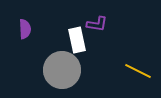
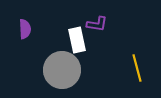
yellow line: moved 1 px left, 3 px up; rotated 48 degrees clockwise
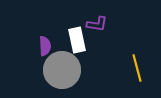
purple semicircle: moved 20 px right, 17 px down
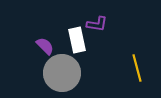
purple semicircle: rotated 42 degrees counterclockwise
gray circle: moved 3 px down
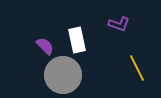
purple L-shape: moved 22 px right; rotated 10 degrees clockwise
yellow line: rotated 12 degrees counterclockwise
gray circle: moved 1 px right, 2 px down
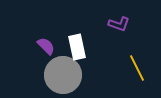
white rectangle: moved 7 px down
purple semicircle: moved 1 px right
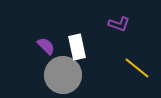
yellow line: rotated 24 degrees counterclockwise
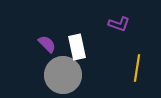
purple semicircle: moved 1 px right, 2 px up
yellow line: rotated 60 degrees clockwise
